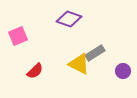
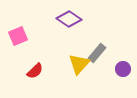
purple diamond: rotated 15 degrees clockwise
gray rectangle: moved 2 px right; rotated 18 degrees counterclockwise
yellow triangle: rotated 45 degrees clockwise
purple circle: moved 2 px up
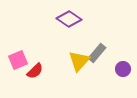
pink square: moved 24 px down
yellow triangle: moved 3 px up
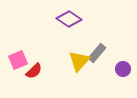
red semicircle: moved 1 px left
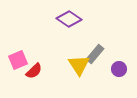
gray rectangle: moved 2 px left, 1 px down
yellow triangle: moved 4 px down; rotated 15 degrees counterclockwise
purple circle: moved 4 px left
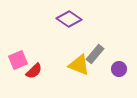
yellow triangle: rotated 35 degrees counterclockwise
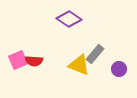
red semicircle: moved 10 px up; rotated 48 degrees clockwise
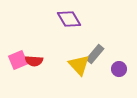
purple diamond: rotated 25 degrees clockwise
yellow triangle: rotated 25 degrees clockwise
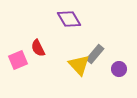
red semicircle: moved 4 px right, 13 px up; rotated 60 degrees clockwise
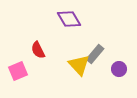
red semicircle: moved 2 px down
pink square: moved 11 px down
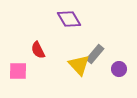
pink square: rotated 24 degrees clockwise
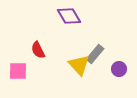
purple diamond: moved 3 px up
